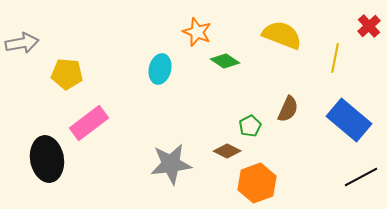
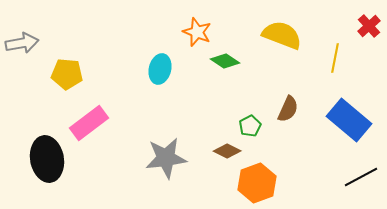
gray star: moved 5 px left, 6 px up
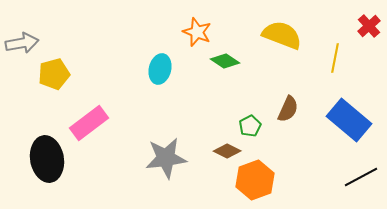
yellow pentagon: moved 13 px left; rotated 20 degrees counterclockwise
orange hexagon: moved 2 px left, 3 px up
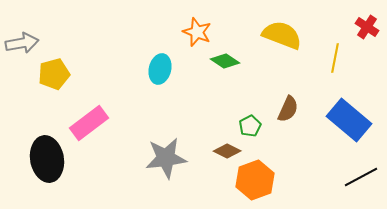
red cross: moved 2 px left, 1 px down; rotated 15 degrees counterclockwise
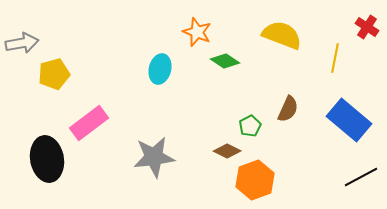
gray star: moved 12 px left, 1 px up
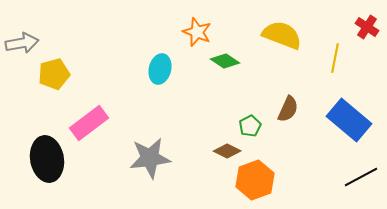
gray star: moved 4 px left, 1 px down
